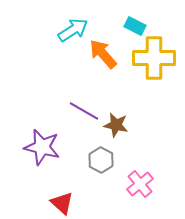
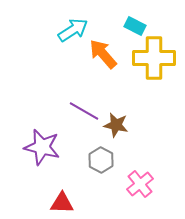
red triangle: rotated 40 degrees counterclockwise
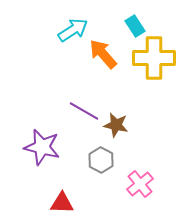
cyan rectangle: rotated 30 degrees clockwise
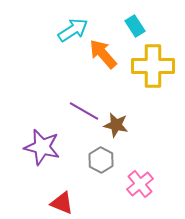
yellow cross: moved 1 px left, 8 px down
red triangle: rotated 20 degrees clockwise
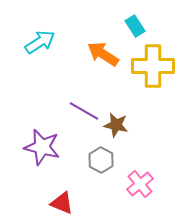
cyan arrow: moved 33 px left, 12 px down
orange arrow: rotated 16 degrees counterclockwise
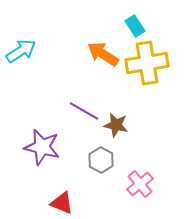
cyan arrow: moved 19 px left, 9 px down
yellow cross: moved 6 px left, 3 px up; rotated 9 degrees counterclockwise
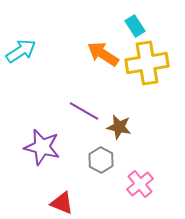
brown star: moved 3 px right, 2 px down
